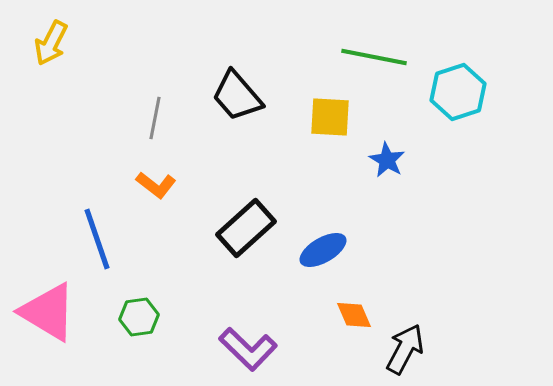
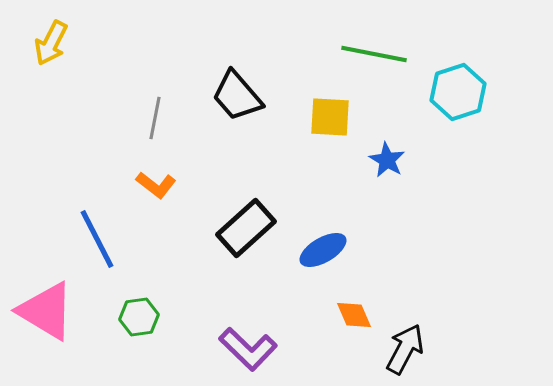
green line: moved 3 px up
blue line: rotated 8 degrees counterclockwise
pink triangle: moved 2 px left, 1 px up
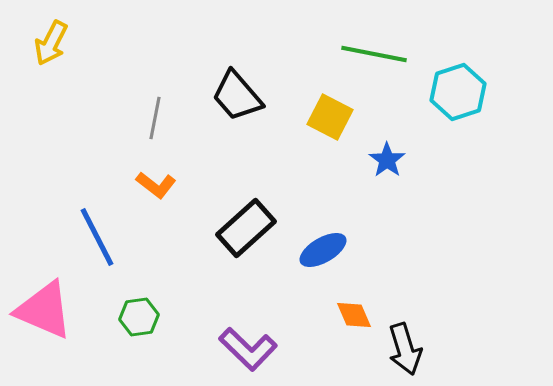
yellow square: rotated 24 degrees clockwise
blue star: rotated 6 degrees clockwise
blue line: moved 2 px up
pink triangle: moved 2 px left, 1 px up; rotated 8 degrees counterclockwise
black arrow: rotated 135 degrees clockwise
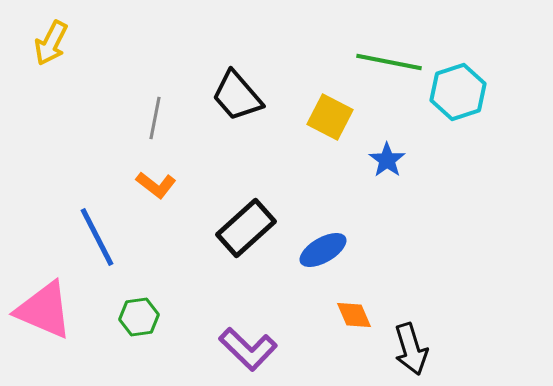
green line: moved 15 px right, 8 px down
black arrow: moved 6 px right
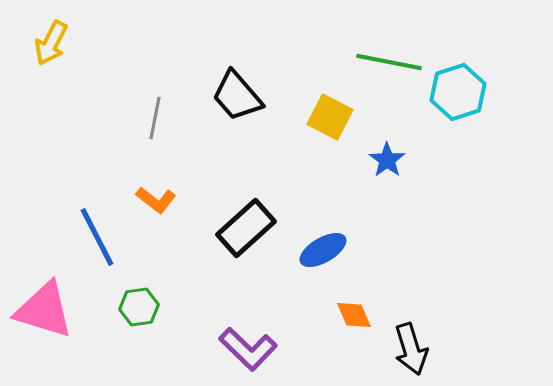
orange L-shape: moved 15 px down
pink triangle: rotated 6 degrees counterclockwise
green hexagon: moved 10 px up
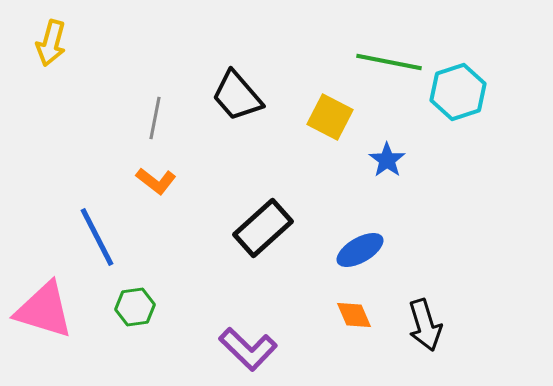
yellow arrow: rotated 12 degrees counterclockwise
orange L-shape: moved 19 px up
black rectangle: moved 17 px right
blue ellipse: moved 37 px right
green hexagon: moved 4 px left
black arrow: moved 14 px right, 24 px up
